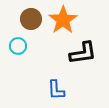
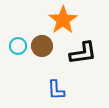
brown circle: moved 11 px right, 27 px down
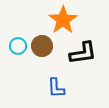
blue L-shape: moved 2 px up
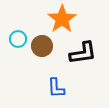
orange star: moved 1 px left, 1 px up
cyan circle: moved 7 px up
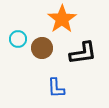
brown circle: moved 2 px down
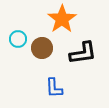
blue L-shape: moved 2 px left
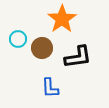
black L-shape: moved 5 px left, 4 px down
blue L-shape: moved 4 px left
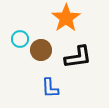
orange star: moved 4 px right, 1 px up
cyan circle: moved 2 px right
brown circle: moved 1 px left, 2 px down
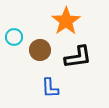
orange star: moved 3 px down
cyan circle: moved 6 px left, 2 px up
brown circle: moved 1 px left
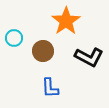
cyan circle: moved 1 px down
brown circle: moved 3 px right, 1 px down
black L-shape: moved 11 px right; rotated 36 degrees clockwise
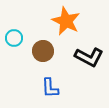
orange star: rotated 12 degrees counterclockwise
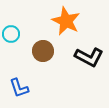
cyan circle: moved 3 px left, 4 px up
blue L-shape: moved 31 px left; rotated 15 degrees counterclockwise
